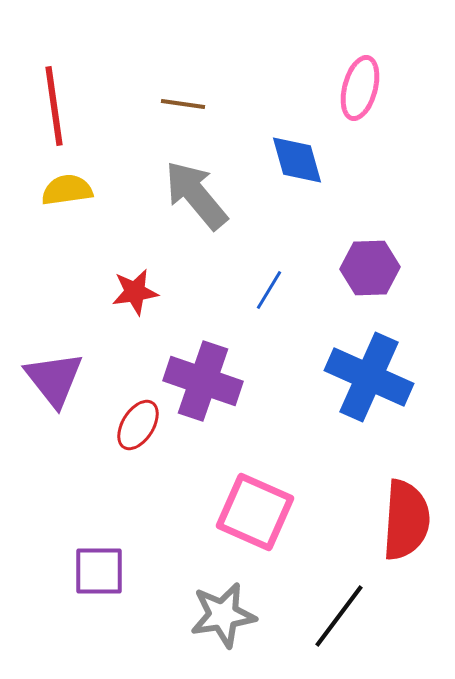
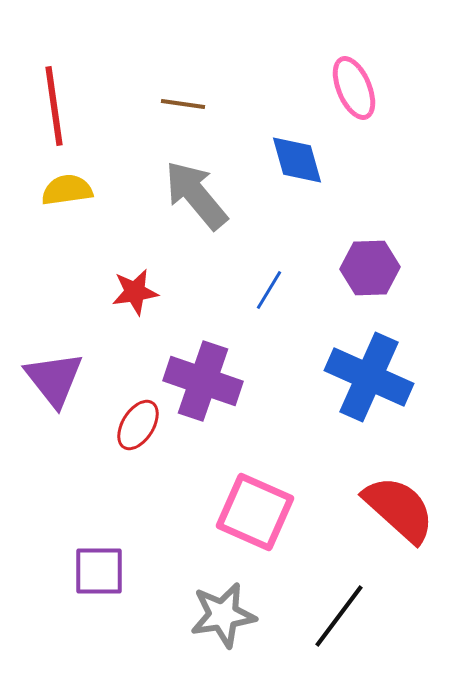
pink ellipse: moved 6 px left; rotated 38 degrees counterclockwise
red semicircle: moved 7 px left, 11 px up; rotated 52 degrees counterclockwise
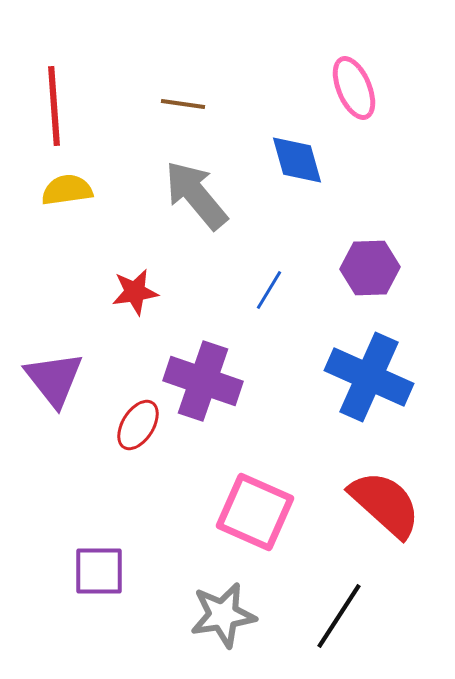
red line: rotated 4 degrees clockwise
red semicircle: moved 14 px left, 5 px up
black line: rotated 4 degrees counterclockwise
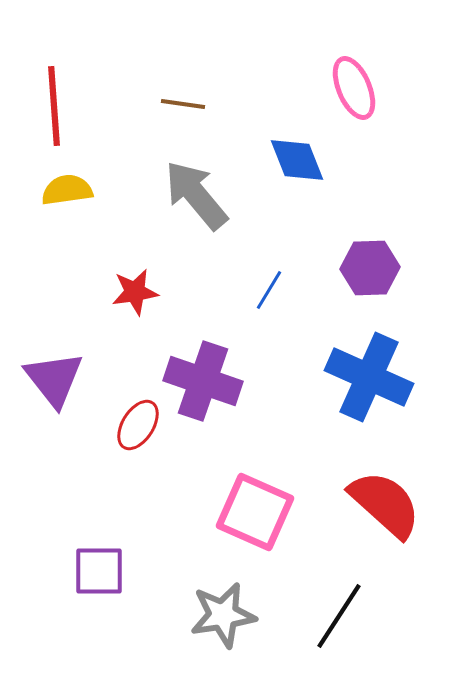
blue diamond: rotated 6 degrees counterclockwise
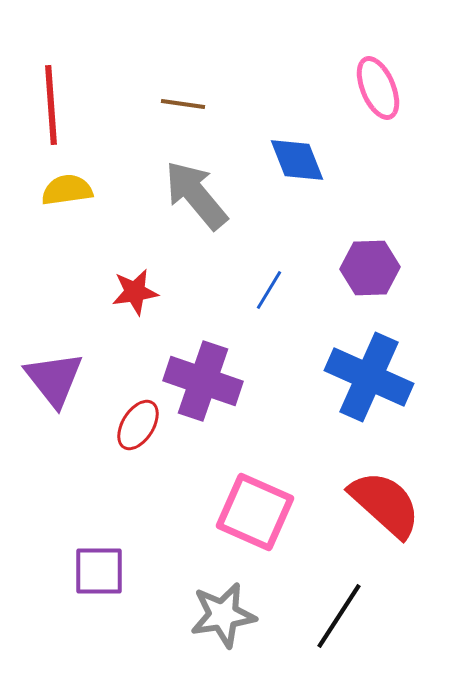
pink ellipse: moved 24 px right
red line: moved 3 px left, 1 px up
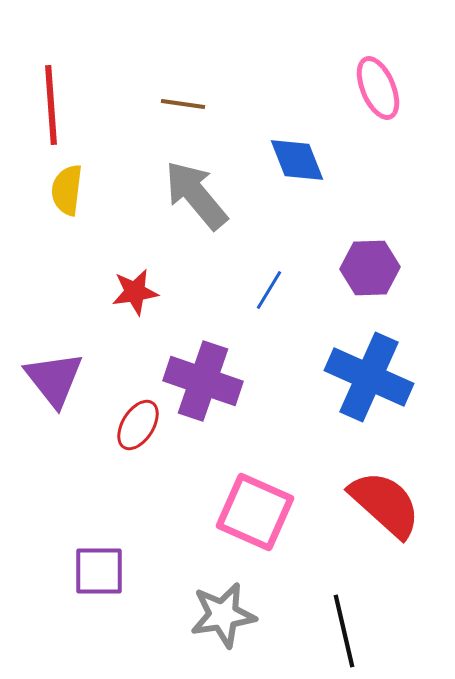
yellow semicircle: rotated 75 degrees counterclockwise
black line: moved 5 px right, 15 px down; rotated 46 degrees counterclockwise
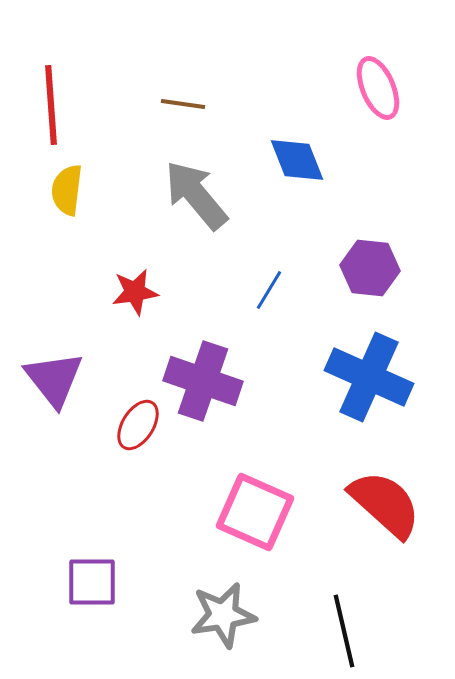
purple hexagon: rotated 8 degrees clockwise
purple square: moved 7 px left, 11 px down
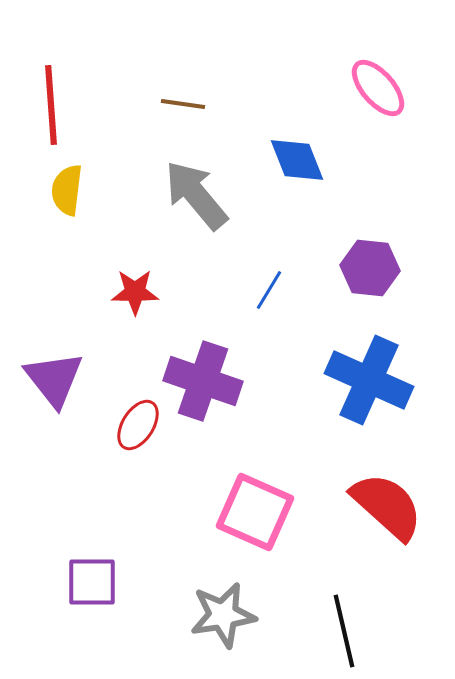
pink ellipse: rotated 18 degrees counterclockwise
red star: rotated 9 degrees clockwise
blue cross: moved 3 px down
red semicircle: moved 2 px right, 2 px down
